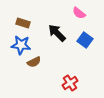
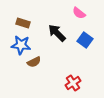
red cross: moved 3 px right
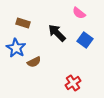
blue star: moved 5 px left, 3 px down; rotated 24 degrees clockwise
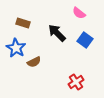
red cross: moved 3 px right, 1 px up
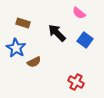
red cross: rotated 28 degrees counterclockwise
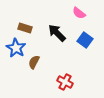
brown rectangle: moved 2 px right, 5 px down
brown semicircle: rotated 144 degrees clockwise
red cross: moved 11 px left
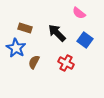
red cross: moved 1 px right, 19 px up
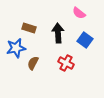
brown rectangle: moved 4 px right
black arrow: moved 1 px right; rotated 42 degrees clockwise
blue star: rotated 30 degrees clockwise
brown semicircle: moved 1 px left, 1 px down
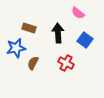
pink semicircle: moved 1 px left
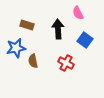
pink semicircle: rotated 24 degrees clockwise
brown rectangle: moved 2 px left, 3 px up
black arrow: moved 4 px up
brown semicircle: moved 2 px up; rotated 40 degrees counterclockwise
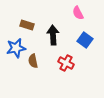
black arrow: moved 5 px left, 6 px down
